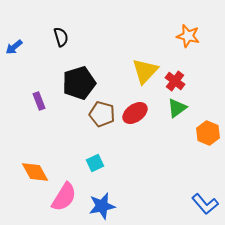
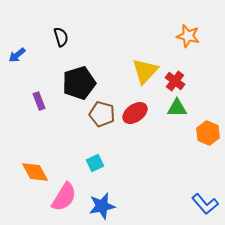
blue arrow: moved 3 px right, 8 px down
green triangle: rotated 35 degrees clockwise
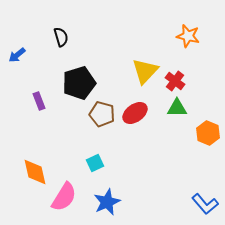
orange diamond: rotated 16 degrees clockwise
blue star: moved 5 px right, 4 px up; rotated 12 degrees counterclockwise
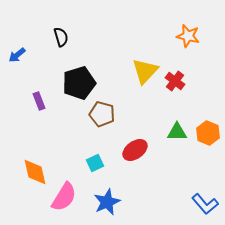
green triangle: moved 24 px down
red ellipse: moved 37 px down
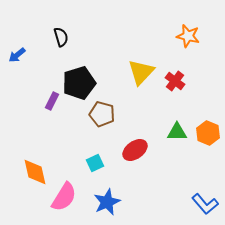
yellow triangle: moved 4 px left, 1 px down
purple rectangle: moved 13 px right; rotated 48 degrees clockwise
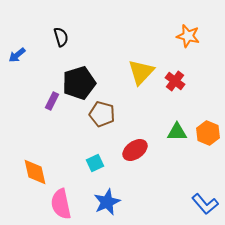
pink semicircle: moved 3 px left, 7 px down; rotated 136 degrees clockwise
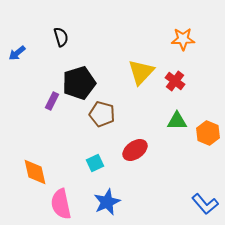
orange star: moved 5 px left, 3 px down; rotated 15 degrees counterclockwise
blue arrow: moved 2 px up
green triangle: moved 11 px up
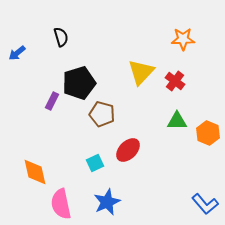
red ellipse: moved 7 px left; rotated 10 degrees counterclockwise
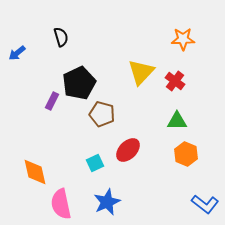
black pentagon: rotated 8 degrees counterclockwise
orange hexagon: moved 22 px left, 21 px down
blue L-shape: rotated 12 degrees counterclockwise
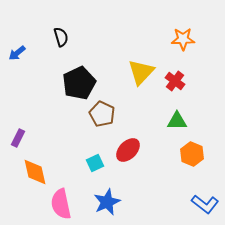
purple rectangle: moved 34 px left, 37 px down
brown pentagon: rotated 10 degrees clockwise
orange hexagon: moved 6 px right
